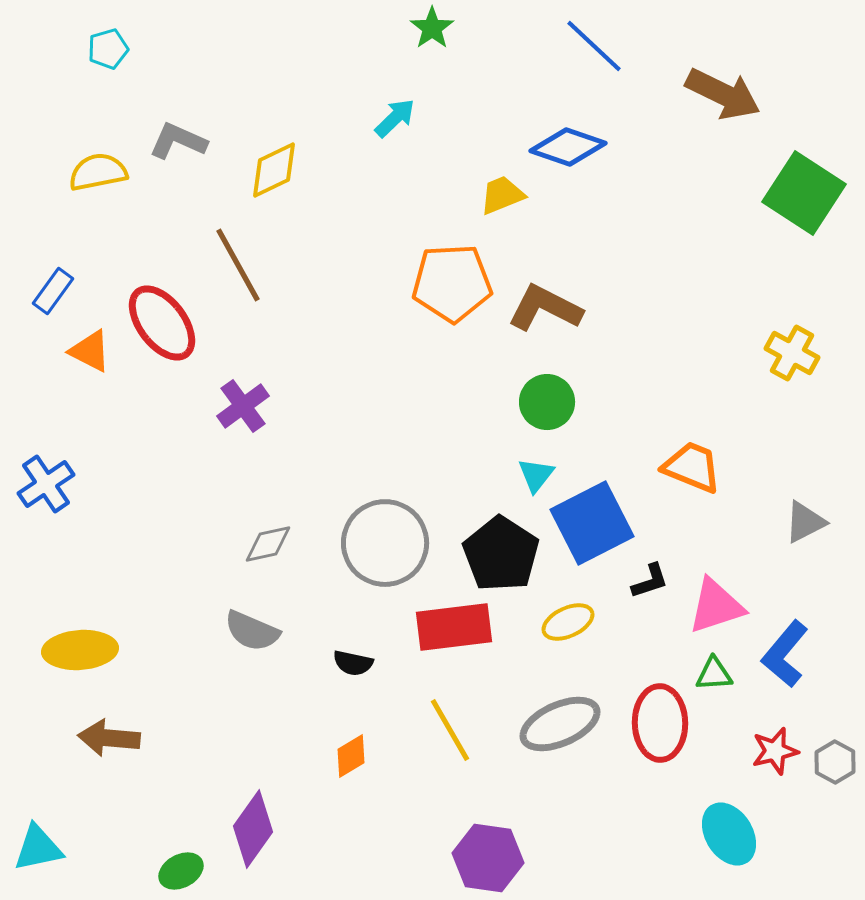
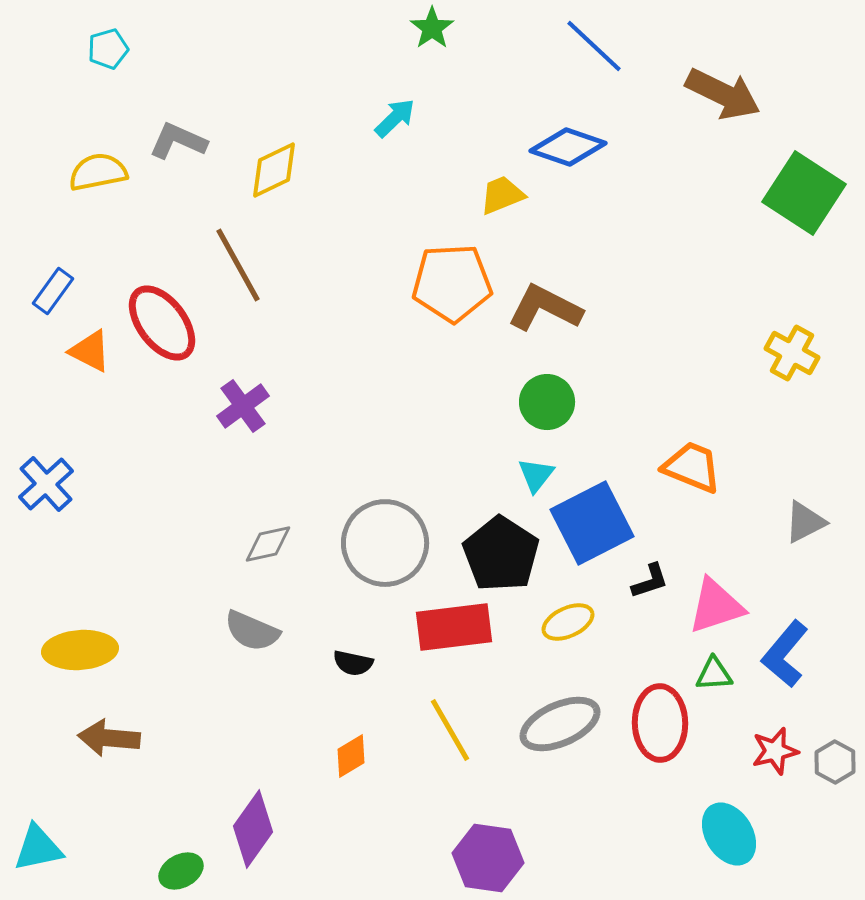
blue cross at (46, 484): rotated 8 degrees counterclockwise
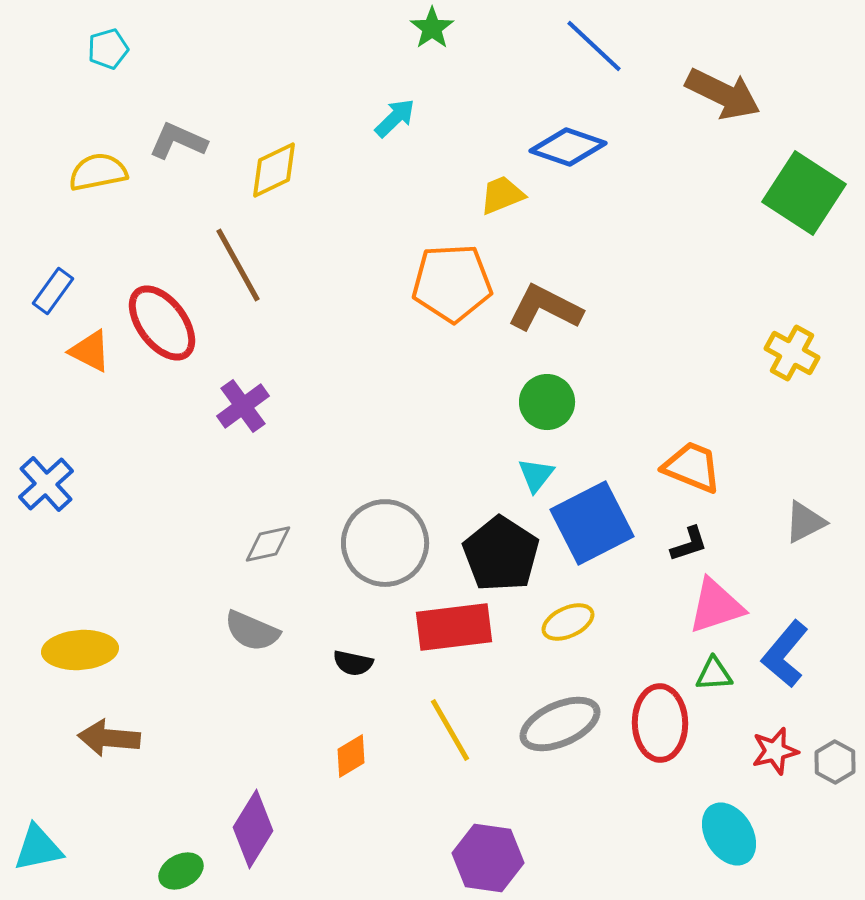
black L-shape at (650, 581): moved 39 px right, 37 px up
purple diamond at (253, 829): rotated 4 degrees counterclockwise
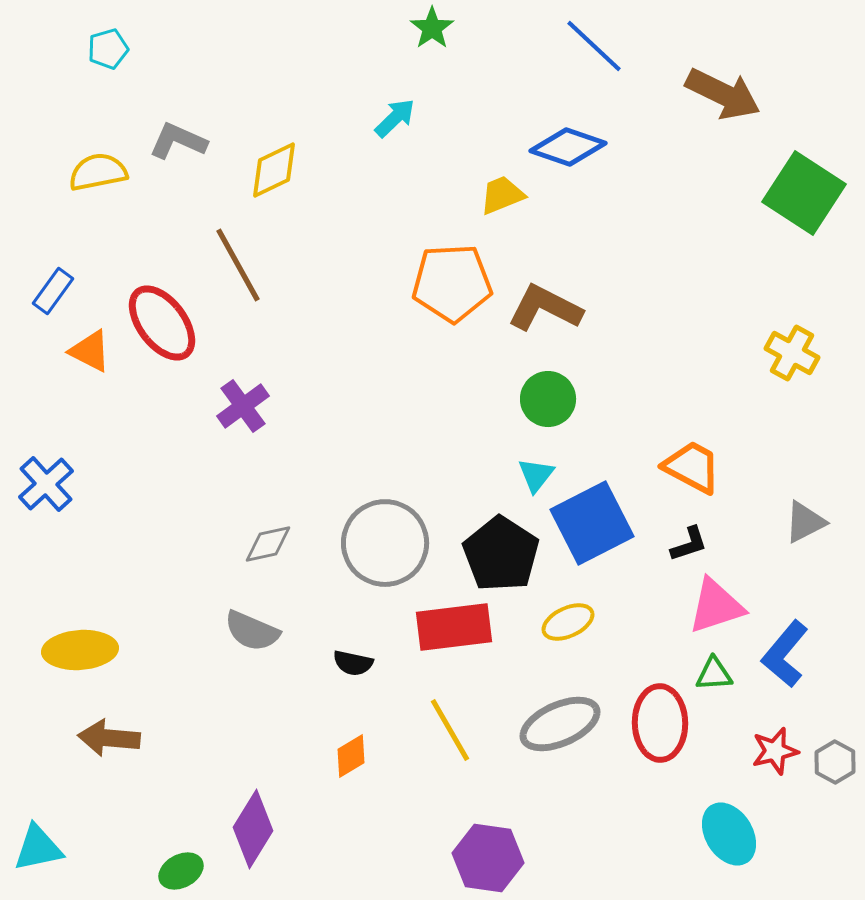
green circle at (547, 402): moved 1 px right, 3 px up
orange trapezoid at (692, 467): rotated 6 degrees clockwise
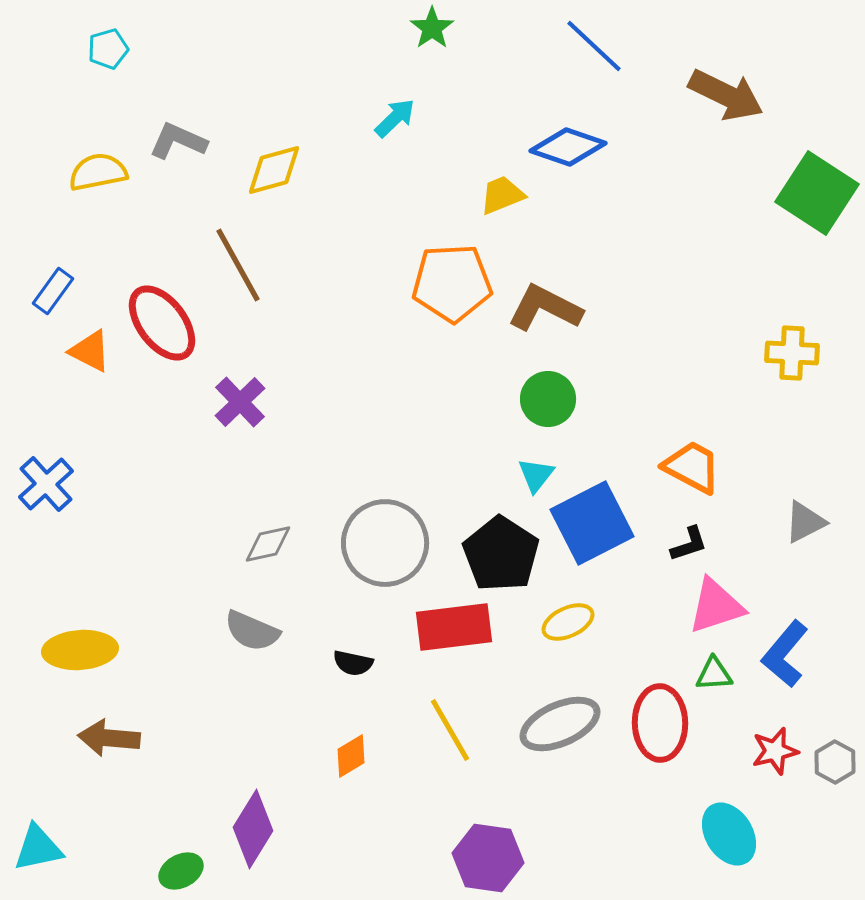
brown arrow at (723, 94): moved 3 px right, 1 px down
yellow diamond at (274, 170): rotated 10 degrees clockwise
green square at (804, 193): moved 13 px right
yellow cross at (792, 353): rotated 26 degrees counterclockwise
purple cross at (243, 406): moved 3 px left, 4 px up; rotated 8 degrees counterclockwise
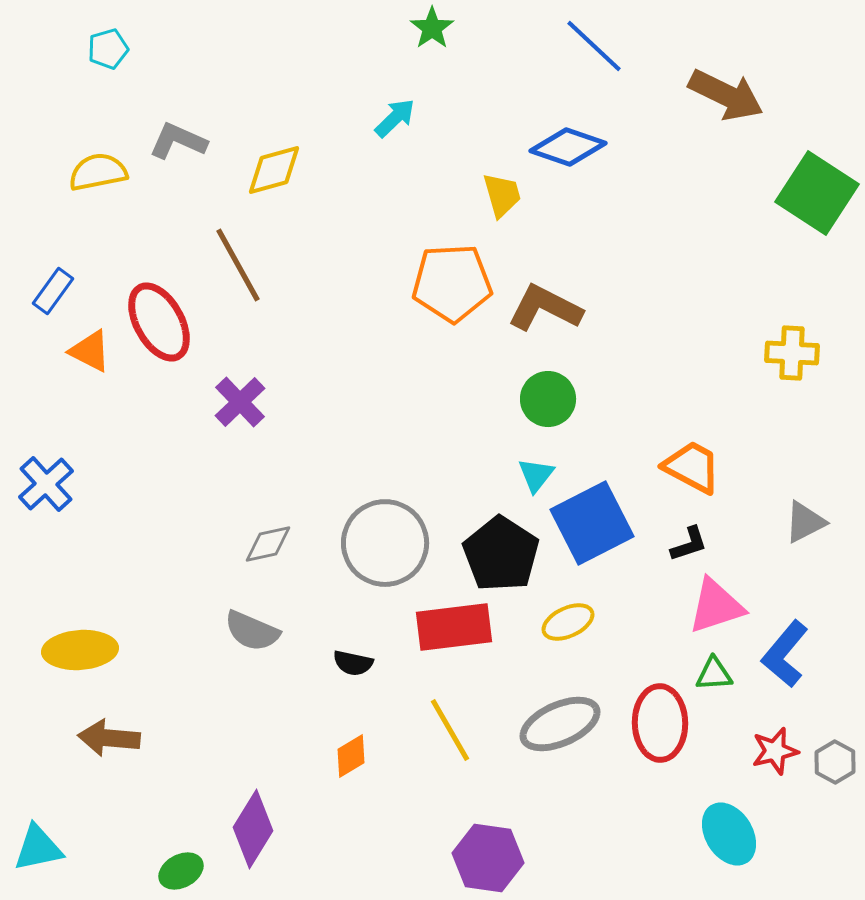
yellow trapezoid at (502, 195): rotated 96 degrees clockwise
red ellipse at (162, 323): moved 3 px left, 1 px up; rotated 8 degrees clockwise
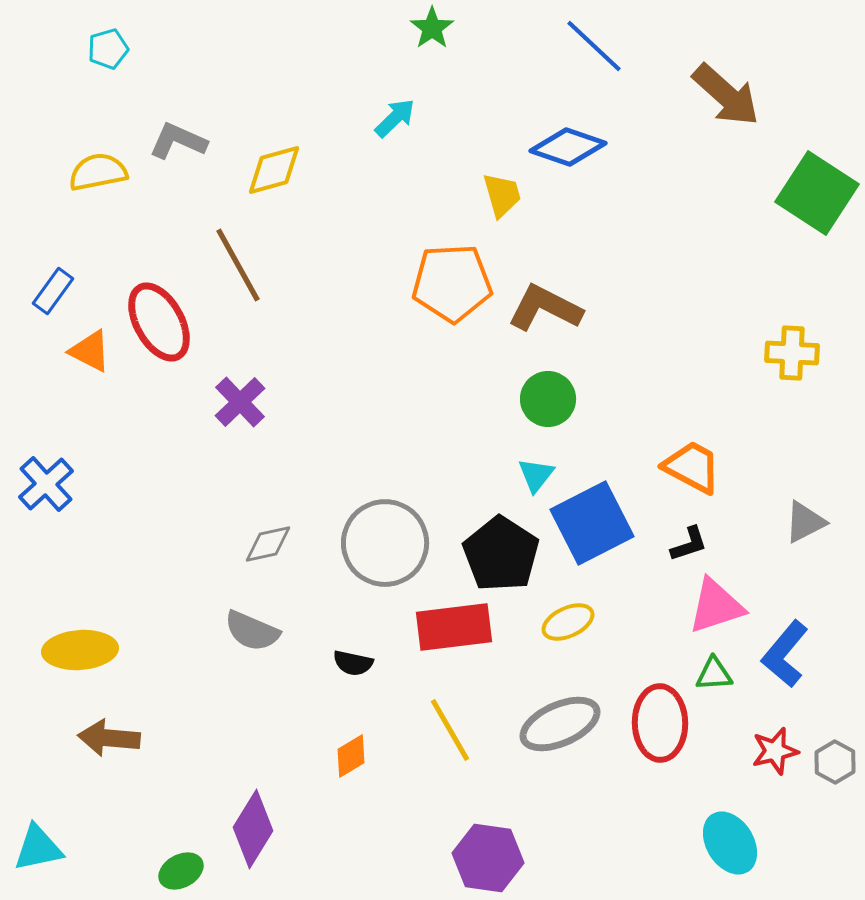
brown arrow at (726, 95): rotated 16 degrees clockwise
cyan ellipse at (729, 834): moved 1 px right, 9 px down
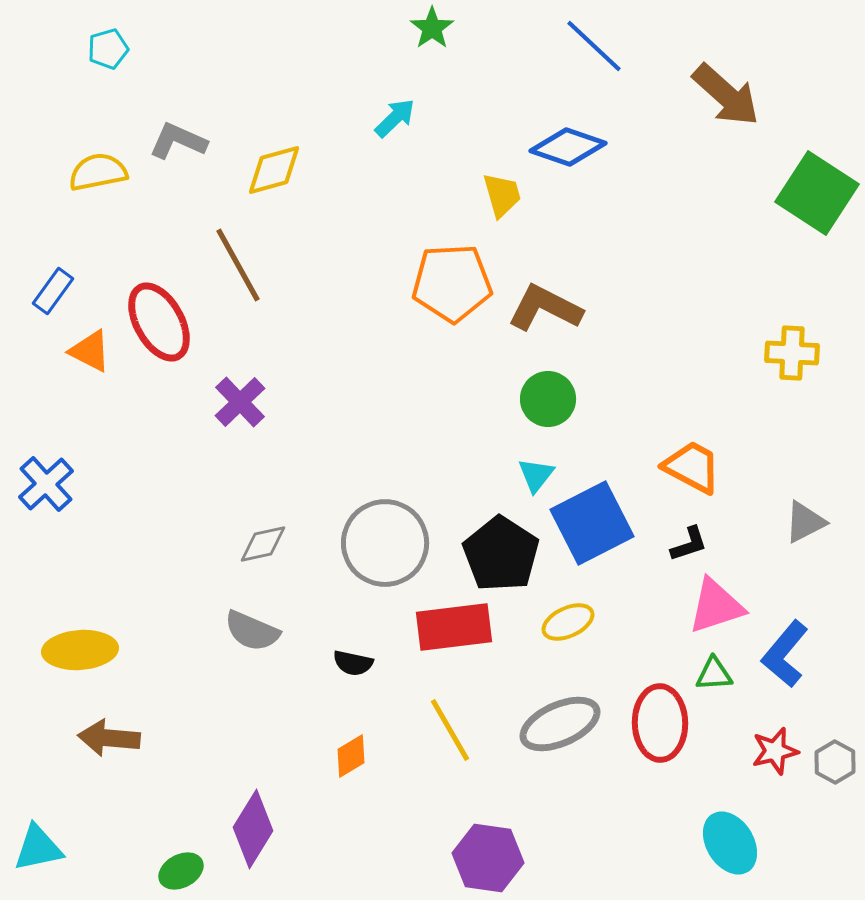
gray diamond at (268, 544): moved 5 px left
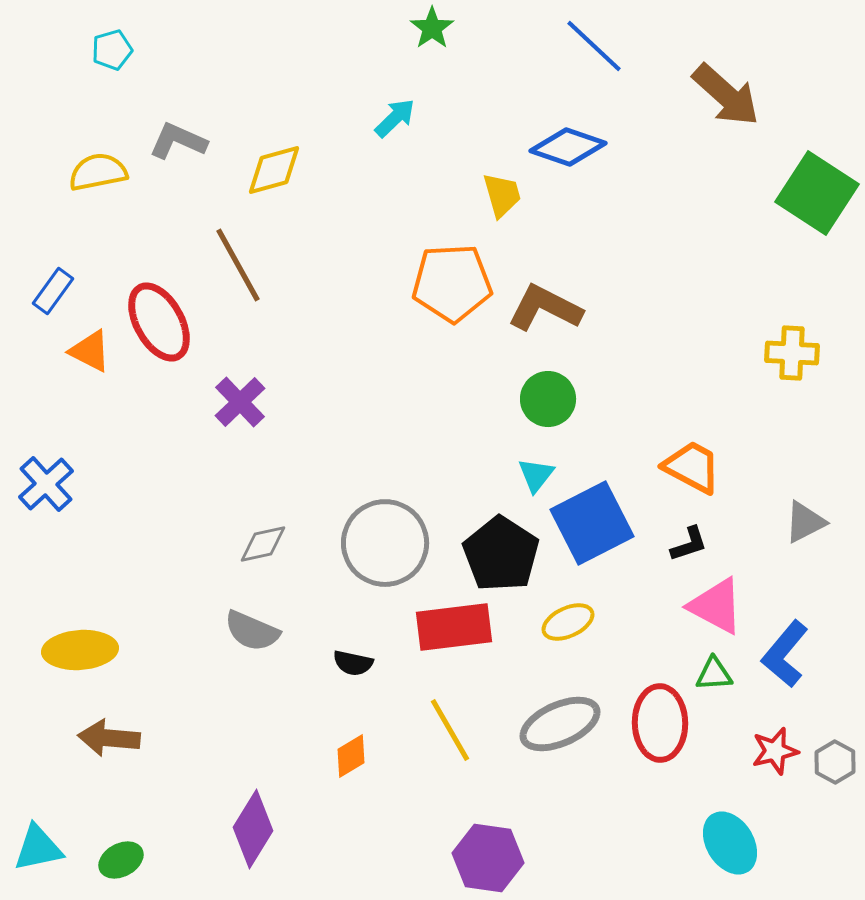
cyan pentagon at (108, 49): moved 4 px right, 1 px down
pink triangle at (716, 606): rotated 46 degrees clockwise
green ellipse at (181, 871): moved 60 px left, 11 px up
